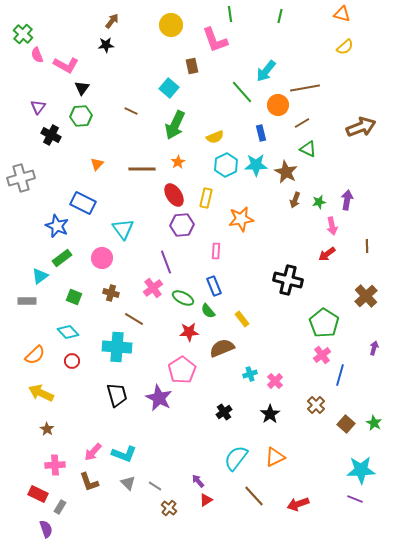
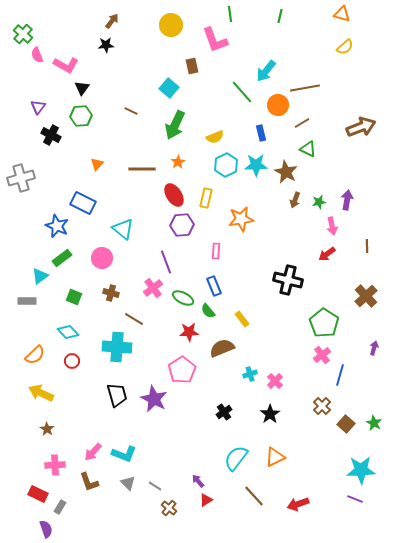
cyan triangle at (123, 229): rotated 15 degrees counterclockwise
purple star at (159, 398): moved 5 px left, 1 px down
brown cross at (316, 405): moved 6 px right, 1 px down
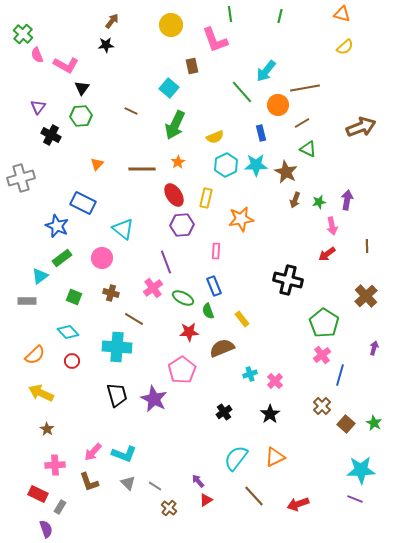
green semicircle at (208, 311): rotated 21 degrees clockwise
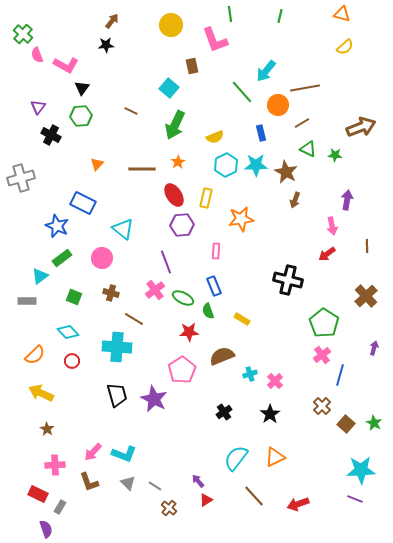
green star at (319, 202): moved 16 px right, 47 px up; rotated 16 degrees clockwise
pink cross at (153, 288): moved 2 px right, 2 px down
yellow rectangle at (242, 319): rotated 21 degrees counterclockwise
brown semicircle at (222, 348): moved 8 px down
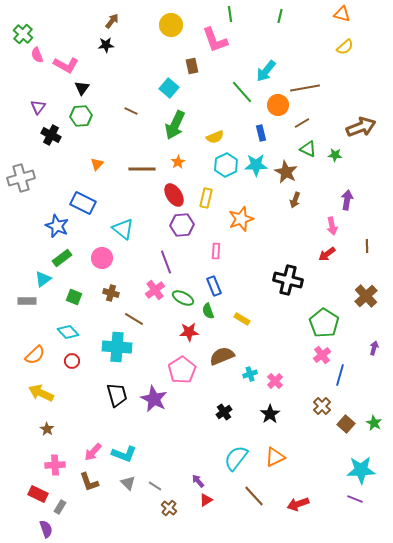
orange star at (241, 219): rotated 10 degrees counterclockwise
cyan triangle at (40, 276): moved 3 px right, 3 px down
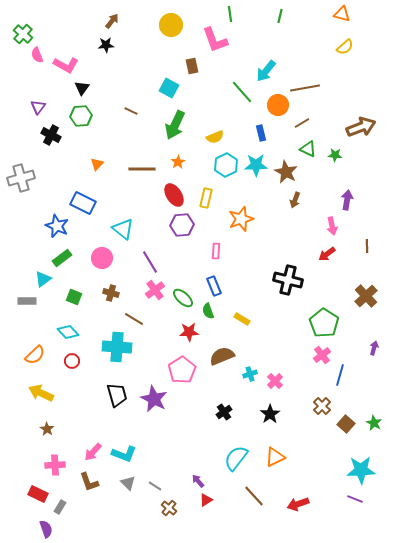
cyan square at (169, 88): rotated 12 degrees counterclockwise
purple line at (166, 262): moved 16 px left; rotated 10 degrees counterclockwise
green ellipse at (183, 298): rotated 15 degrees clockwise
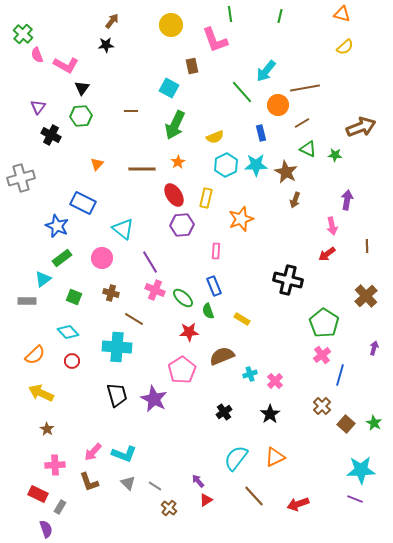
brown line at (131, 111): rotated 24 degrees counterclockwise
pink cross at (155, 290): rotated 30 degrees counterclockwise
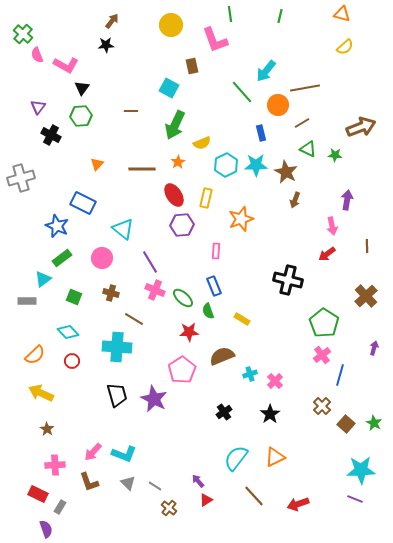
yellow semicircle at (215, 137): moved 13 px left, 6 px down
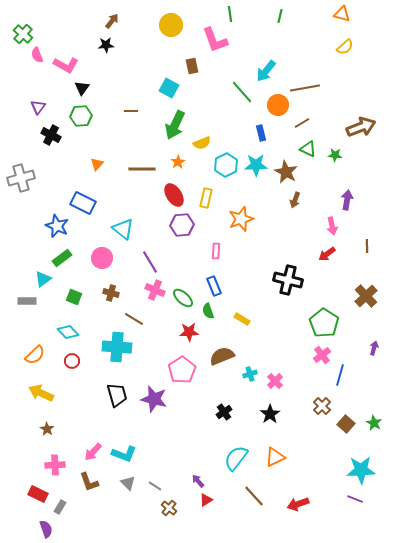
purple star at (154, 399): rotated 12 degrees counterclockwise
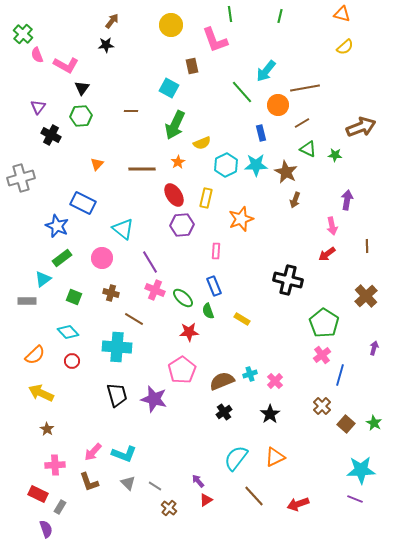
brown semicircle at (222, 356): moved 25 px down
